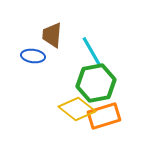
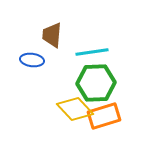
cyan line: rotated 68 degrees counterclockwise
blue ellipse: moved 1 px left, 4 px down
green hexagon: rotated 9 degrees clockwise
yellow diamond: moved 2 px left; rotated 9 degrees clockwise
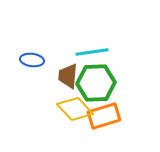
brown trapezoid: moved 16 px right, 41 px down
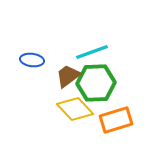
cyan line: rotated 12 degrees counterclockwise
brown trapezoid: rotated 48 degrees clockwise
orange rectangle: moved 12 px right, 4 px down
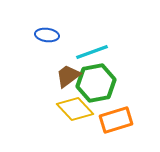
blue ellipse: moved 15 px right, 25 px up
green hexagon: rotated 9 degrees counterclockwise
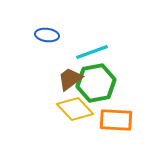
brown trapezoid: moved 2 px right, 3 px down
orange rectangle: rotated 20 degrees clockwise
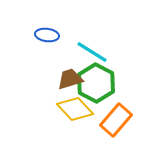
cyan line: rotated 52 degrees clockwise
brown trapezoid: rotated 20 degrees clockwise
green hexagon: rotated 21 degrees counterclockwise
orange rectangle: rotated 52 degrees counterclockwise
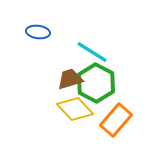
blue ellipse: moved 9 px left, 3 px up
